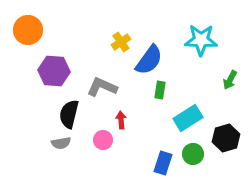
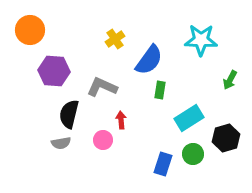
orange circle: moved 2 px right
yellow cross: moved 6 px left, 3 px up
cyan rectangle: moved 1 px right
blue rectangle: moved 1 px down
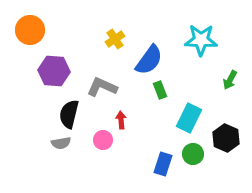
green rectangle: rotated 30 degrees counterclockwise
cyan rectangle: rotated 32 degrees counterclockwise
black hexagon: rotated 20 degrees counterclockwise
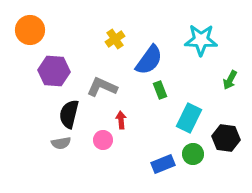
black hexagon: rotated 16 degrees counterclockwise
blue rectangle: rotated 50 degrees clockwise
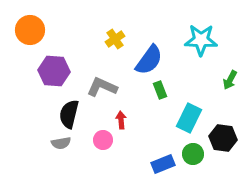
black hexagon: moved 3 px left
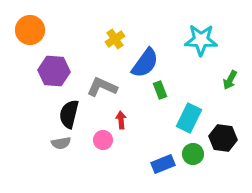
blue semicircle: moved 4 px left, 3 px down
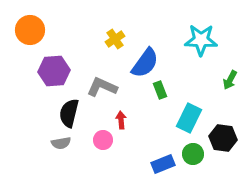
purple hexagon: rotated 8 degrees counterclockwise
black semicircle: moved 1 px up
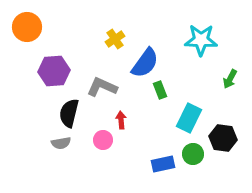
orange circle: moved 3 px left, 3 px up
green arrow: moved 1 px up
blue rectangle: rotated 10 degrees clockwise
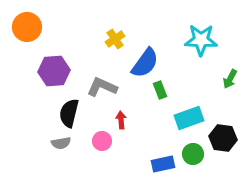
cyan rectangle: rotated 44 degrees clockwise
pink circle: moved 1 px left, 1 px down
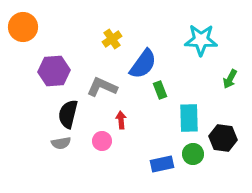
orange circle: moved 4 px left
yellow cross: moved 3 px left
blue semicircle: moved 2 px left, 1 px down
black semicircle: moved 1 px left, 1 px down
cyan rectangle: rotated 72 degrees counterclockwise
blue rectangle: moved 1 px left
